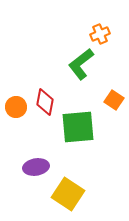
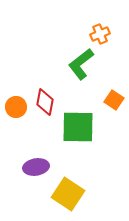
green square: rotated 6 degrees clockwise
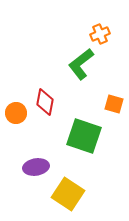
orange square: moved 4 px down; rotated 18 degrees counterclockwise
orange circle: moved 6 px down
green square: moved 6 px right, 9 px down; rotated 18 degrees clockwise
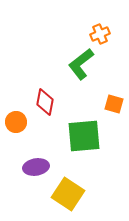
orange circle: moved 9 px down
green square: rotated 24 degrees counterclockwise
